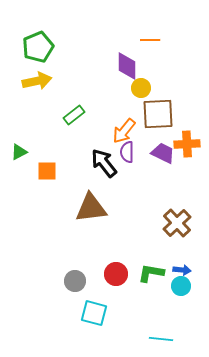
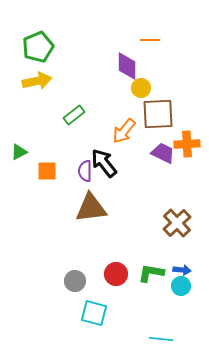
purple semicircle: moved 42 px left, 19 px down
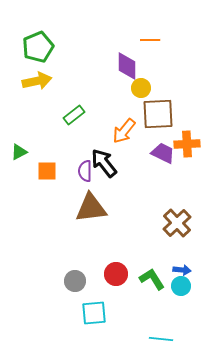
green L-shape: moved 1 px right, 6 px down; rotated 48 degrees clockwise
cyan square: rotated 20 degrees counterclockwise
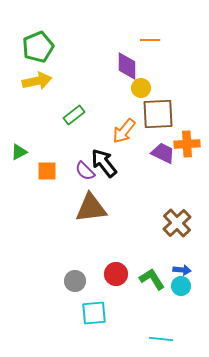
purple semicircle: rotated 45 degrees counterclockwise
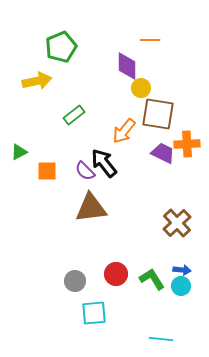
green pentagon: moved 23 px right
brown square: rotated 12 degrees clockwise
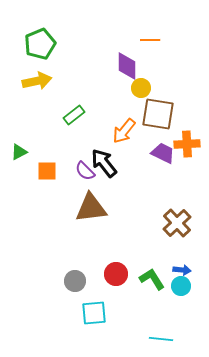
green pentagon: moved 21 px left, 3 px up
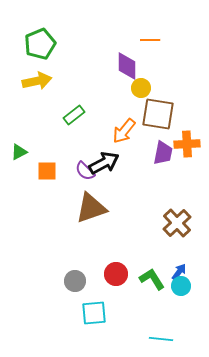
purple trapezoid: rotated 75 degrees clockwise
black arrow: rotated 100 degrees clockwise
brown triangle: rotated 12 degrees counterclockwise
blue arrow: moved 3 px left, 2 px down; rotated 60 degrees counterclockwise
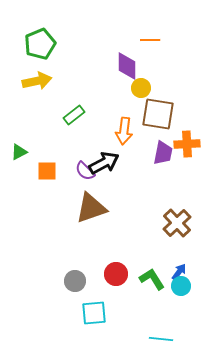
orange arrow: rotated 32 degrees counterclockwise
